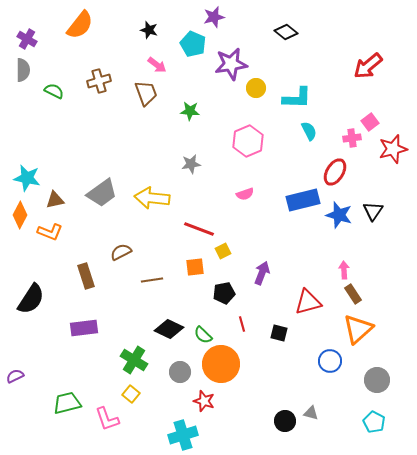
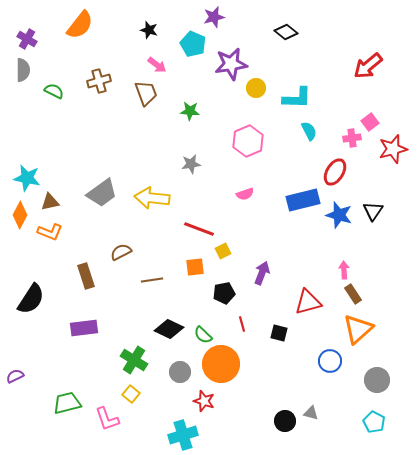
brown triangle at (55, 200): moved 5 px left, 2 px down
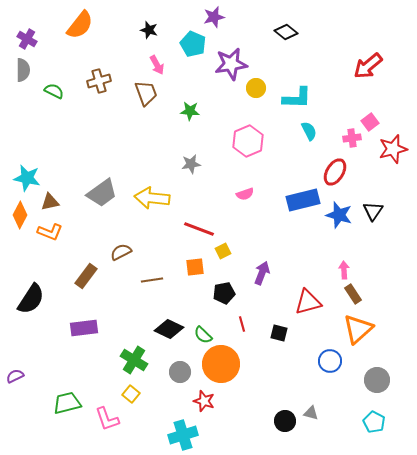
pink arrow at (157, 65): rotated 24 degrees clockwise
brown rectangle at (86, 276): rotated 55 degrees clockwise
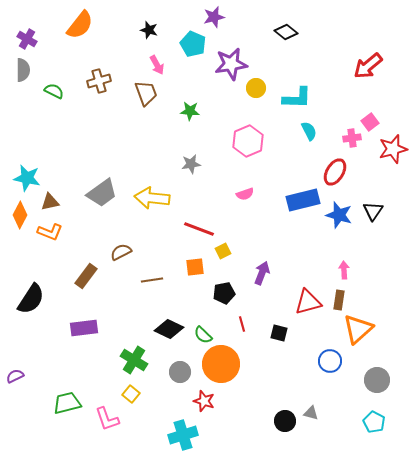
brown rectangle at (353, 294): moved 14 px left, 6 px down; rotated 42 degrees clockwise
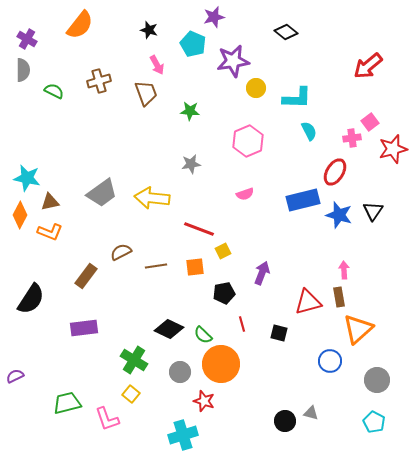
purple star at (231, 64): moved 2 px right, 3 px up
brown line at (152, 280): moved 4 px right, 14 px up
brown rectangle at (339, 300): moved 3 px up; rotated 18 degrees counterclockwise
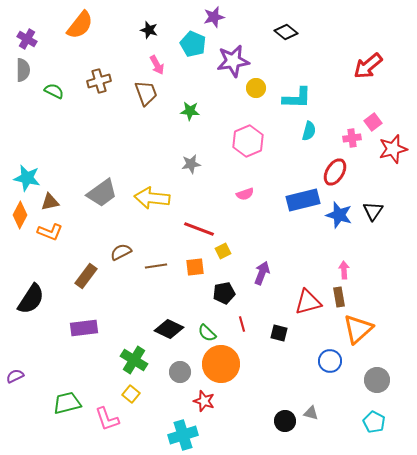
pink square at (370, 122): moved 3 px right
cyan semicircle at (309, 131): rotated 42 degrees clockwise
green semicircle at (203, 335): moved 4 px right, 2 px up
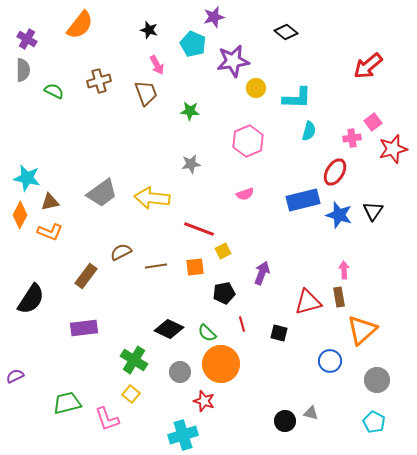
orange triangle at (358, 329): moved 4 px right, 1 px down
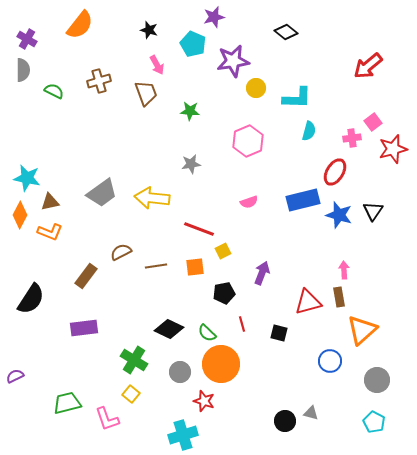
pink semicircle at (245, 194): moved 4 px right, 8 px down
